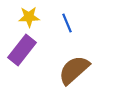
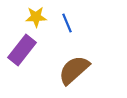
yellow star: moved 7 px right
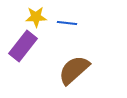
blue line: rotated 60 degrees counterclockwise
purple rectangle: moved 1 px right, 4 px up
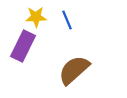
blue line: moved 3 px up; rotated 60 degrees clockwise
purple rectangle: rotated 12 degrees counterclockwise
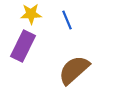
yellow star: moved 5 px left, 3 px up
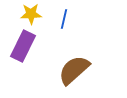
blue line: moved 3 px left, 1 px up; rotated 36 degrees clockwise
